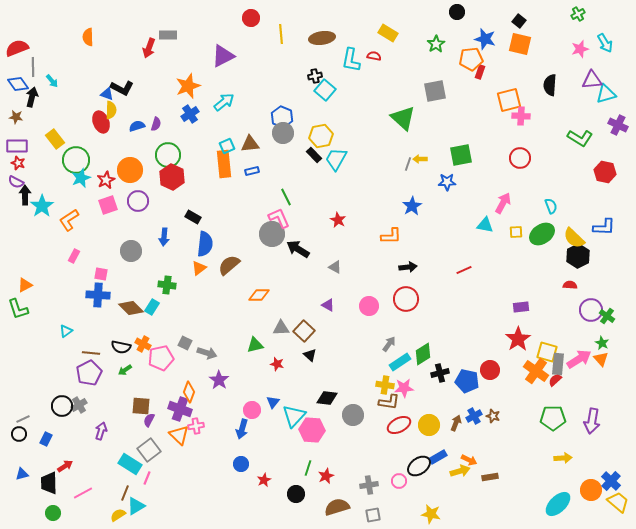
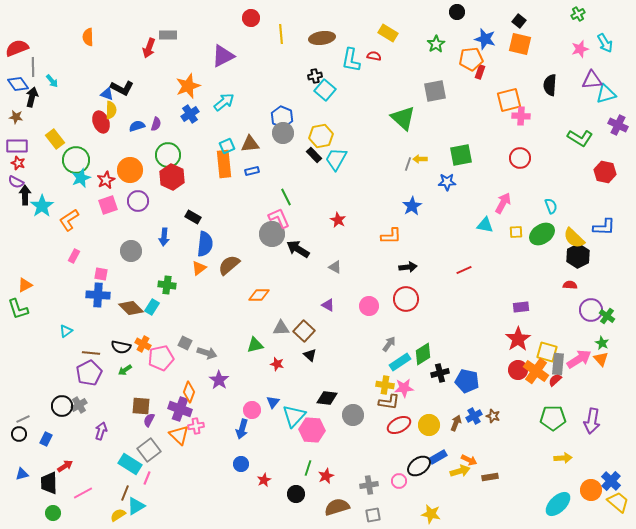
red circle at (490, 370): moved 28 px right
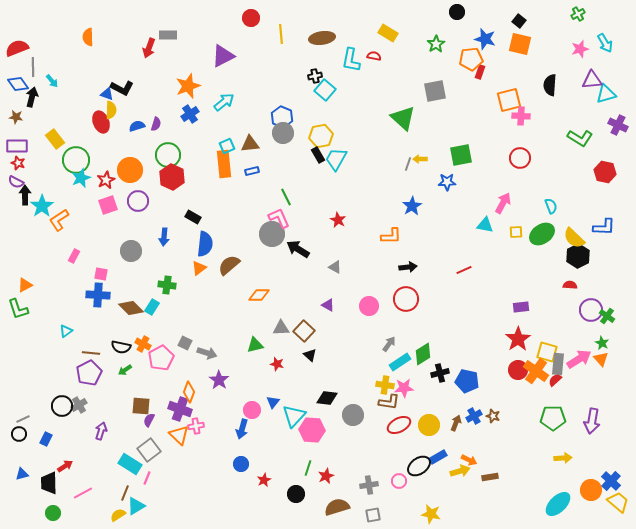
black rectangle at (314, 155): moved 4 px right; rotated 14 degrees clockwise
orange L-shape at (69, 220): moved 10 px left
pink pentagon at (161, 358): rotated 15 degrees counterclockwise
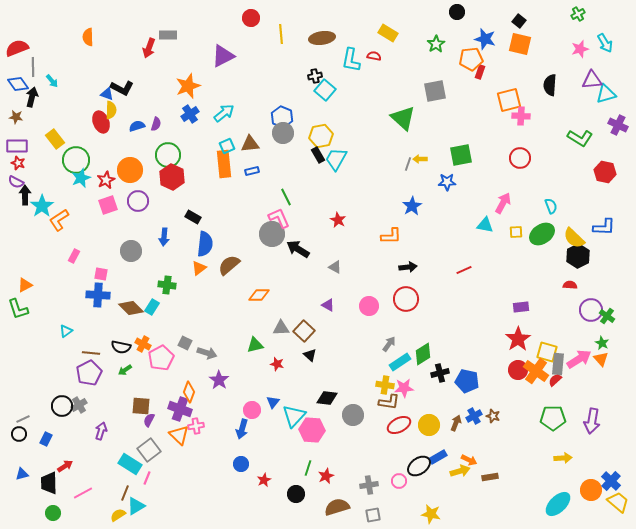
cyan arrow at (224, 102): moved 11 px down
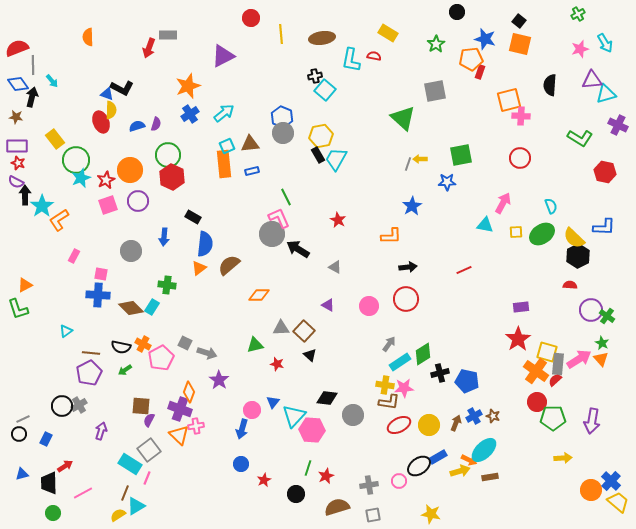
gray line at (33, 67): moved 2 px up
red circle at (518, 370): moved 19 px right, 32 px down
cyan ellipse at (558, 504): moved 74 px left, 54 px up
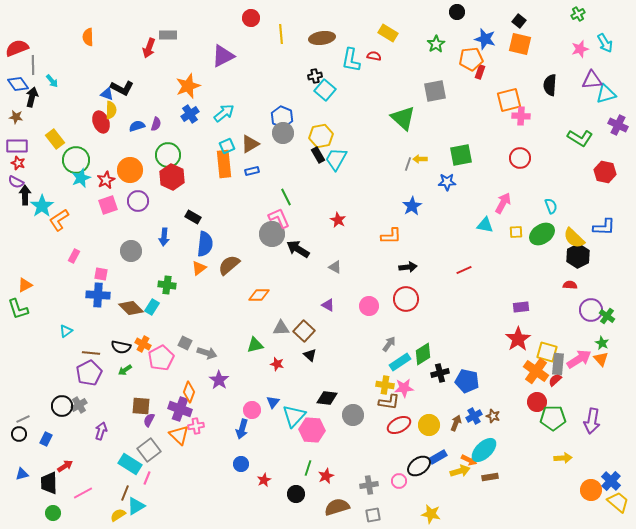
brown triangle at (250, 144): rotated 24 degrees counterclockwise
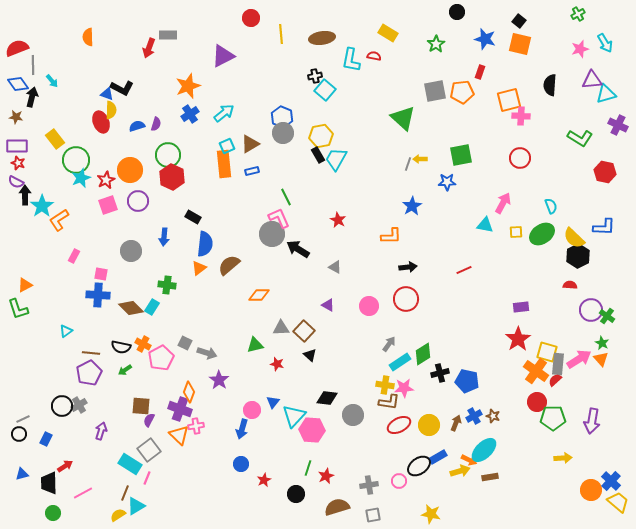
orange pentagon at (471, 59): moved 9 px left, 33 px down
